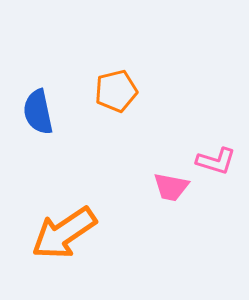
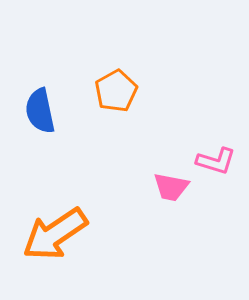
orange pentagon: rotated 15 degrees counterclockwise
blue semicircle: moved 2 px right, 1 px up
orange arrow: moved 9 px left, 1 px down
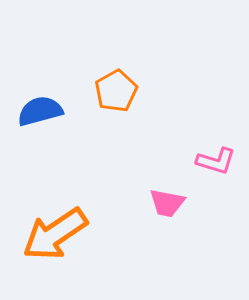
blue semicircle: rotated 87 degrees clockwise
pink trapezoid: moved 4 px left, 16 px down
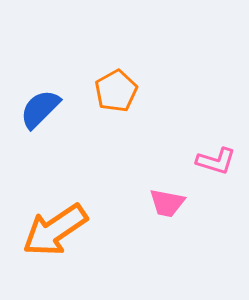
blue semicircle: moved 2 px up; rotated 30 degrees counterclockwise
orange arrow: moved 4 px up
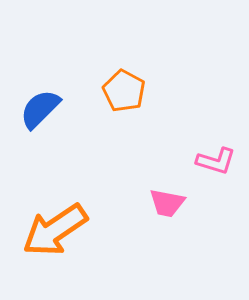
orange pentagon: moved 8 px right; rotated 15 degrees counterclockwise
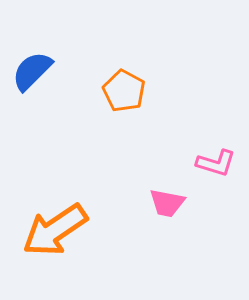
blue semicircle: moved 8 px left, 38 px up
pink L-shape: moved 2 px down
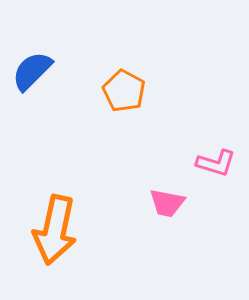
orange arrow: rotated 44 degrees counterclockwise
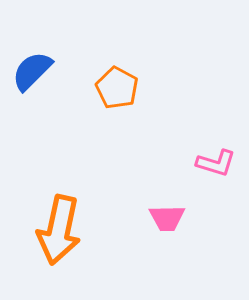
orange pentagon: moved 7 px left, 3 px up
pink trapezoid: moved 15 px down; rotated 12 degrees counterclockwise
orange arrow: moved 4 px right
